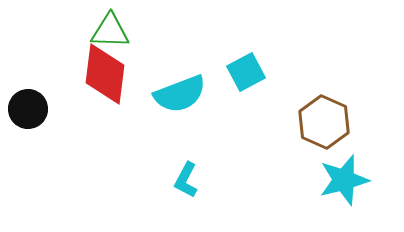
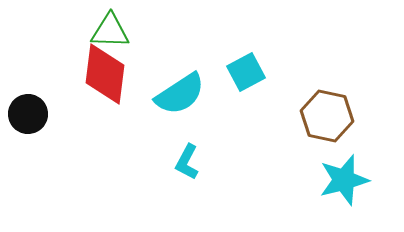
cyan semicircle: rotated 12 degrees counterclockwise
black circle: moved 5 px down
brown hexagon: moved 3 px right, 6 px up; rotated 12 degrees counterclockwise
cyan L-shape: moved 1 px right, 18 px up
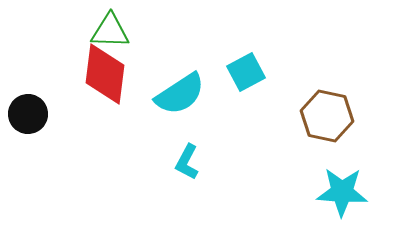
cyan star: moved 2 px left, 12 px down; rotated 18 degrees clockwise
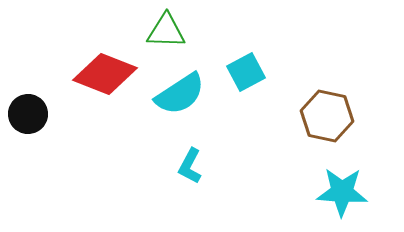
green triangle: moved 56 px right
red diamond: rotated 76 degrees counterclockwise
cyan L-shape: moved 3 px right, 4 px down
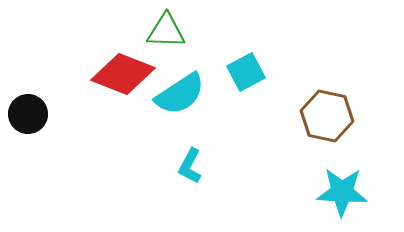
red diamond: moved 18 px right
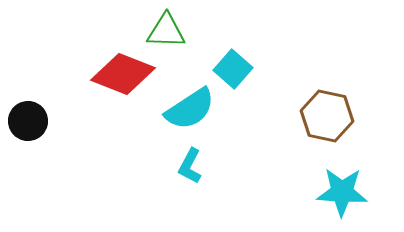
cyan square: moved 13 px left, 3 px up; rotated 21 degrees counterclockwise
cyan semicircle: moved 10 px right, 15 px down
black circle: moved 7 px down
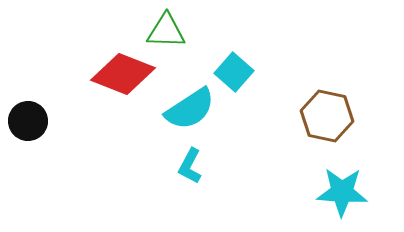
cyan square: moved 1 px right, 3 px down
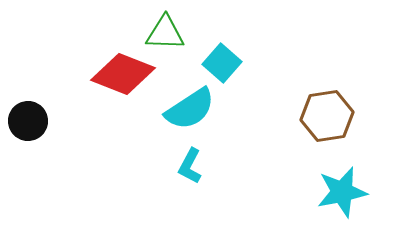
green triangle: moved 1 px left, 2 px down
cyan square: moved 12 px left, 9 px up
brown hexagon: rotated 21 degrees counterclockwise
cyan star: rotated 15 degrees counterclockwise
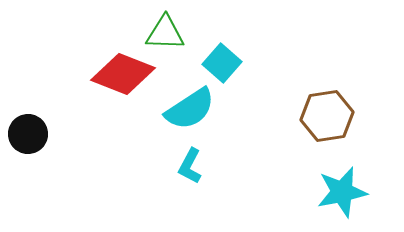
black circle: moved 13 px down
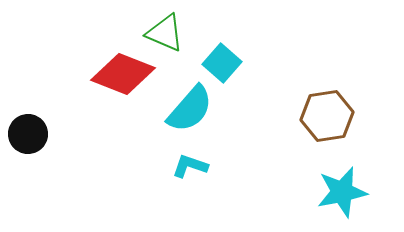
green triangle: rotated 21 degrees clockwise
cyan semicircle: rotated 16 degrees counterclockwise
cyan L-shape: rotated 81 degrees clockwise
